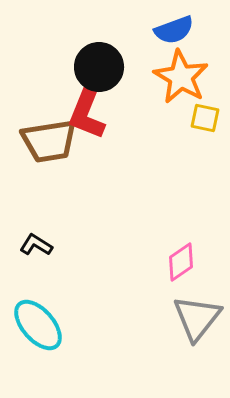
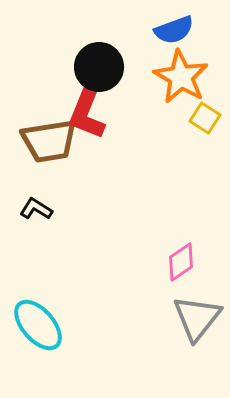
yellow square: rotated 20 degrees clockwise
black L-shape: moved 36 px up
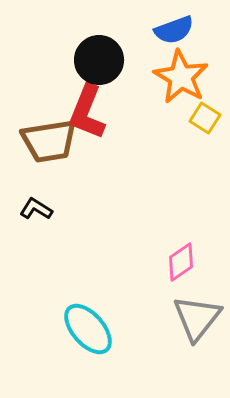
black circle: moved 7 px up
cyan ellipse: moved 50 px right, 4 px down
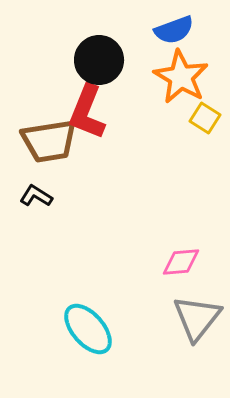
black L-shape: moved 13 px up
pink diamond: rotated 30 degrees clockwise
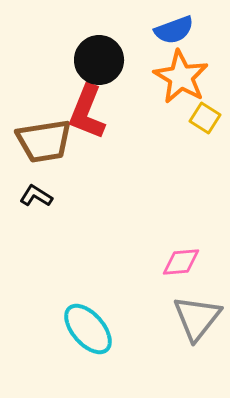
brown trapezoid: moved 5 px left
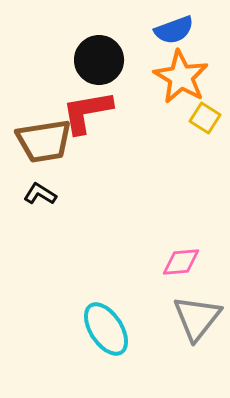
red L-shape: rotated 58 degrees clockwise
black L-shape: moved 4 px right, 2 px up
cyan ellipse: moved 18 px right; rotated 8 degrees clockwise
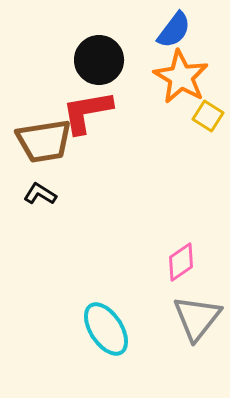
blue semicircle: rotated 33 degrees counterclockwise
yellow square: moved 3 px right, 2 px up
pink diamond: rotated 30 degrees counterclockwise
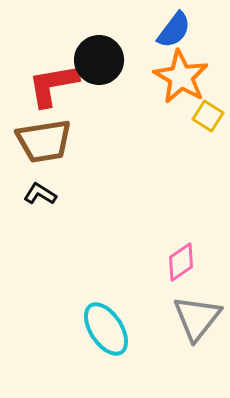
red L-shape: moved 34 px left, 27 px up
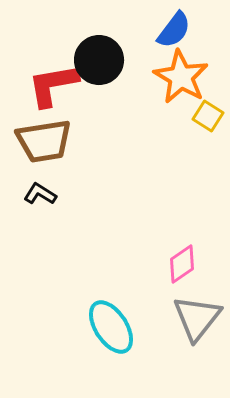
pink diamond: moved 1 px right, 2 px down
cyan ellipse: moved 5 px right, 2 px up
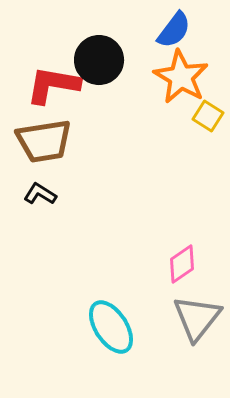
red L-shape: rotated 20 degrees clockwise
